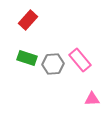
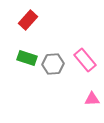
pink rectangle: moved 5 px right
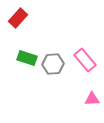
red rectangle: moved 10 px left, 2 px up
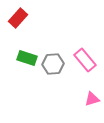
pink triangle: rotated 14 degrees counterclockwise
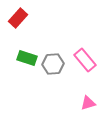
pink triangle: moved 4 px left, 4 px down
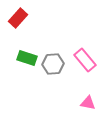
pink triangle: rotated 28 degrees clockwise
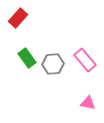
green rectangle: rotated 36 degrees clockwise
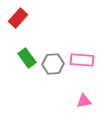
pink rectangle: moved 3 px left; rotated 45 degrees counterclockwise
pink triangle: moved 4 px left, 2 px up; rotated 21 degrees counterclockwise
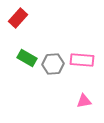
green rectangle: rotated 24 degrees counterclockwise
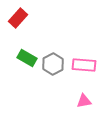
pink rectangle: moved 2 px right, 5 px down
gray hexagon: rotated 25 degrees counterclockwise
